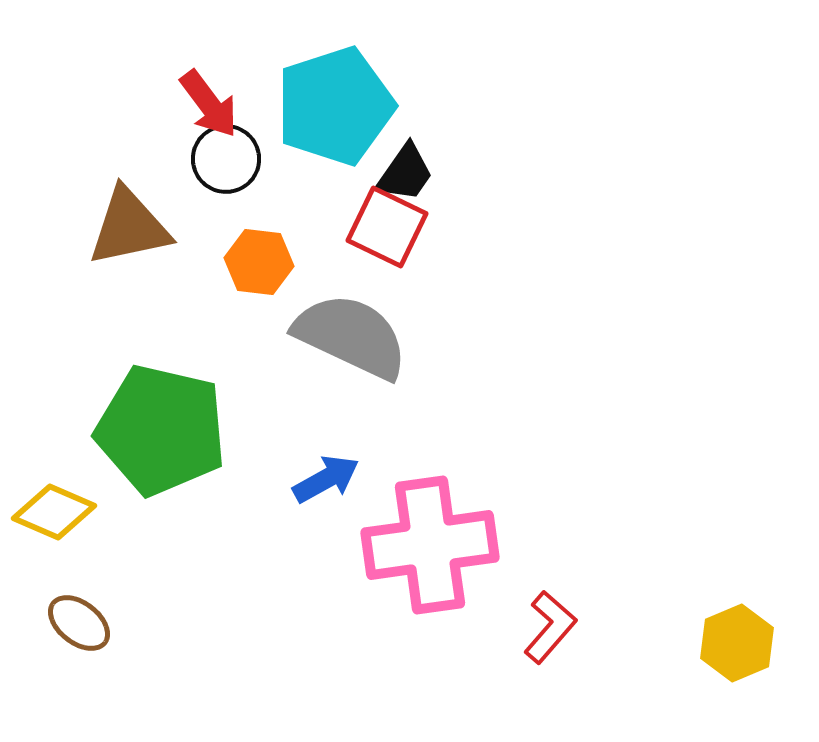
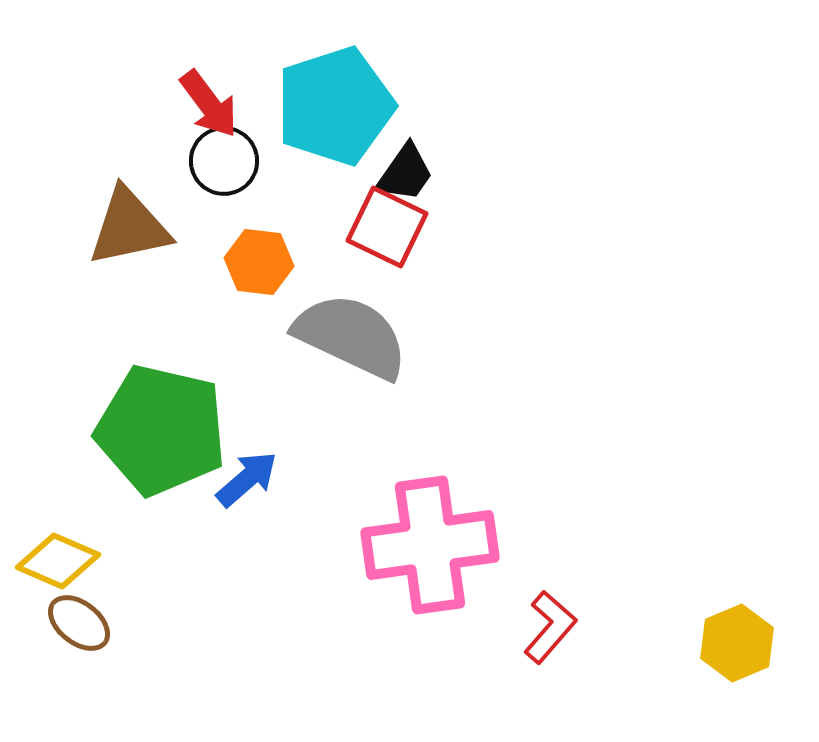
black circle: moved 2 px left, 2 px down
blue arrow: moved 79 px left; rotated 12 degrees counterclockwise
yellow diamond: moved 4 px right, 49 px down
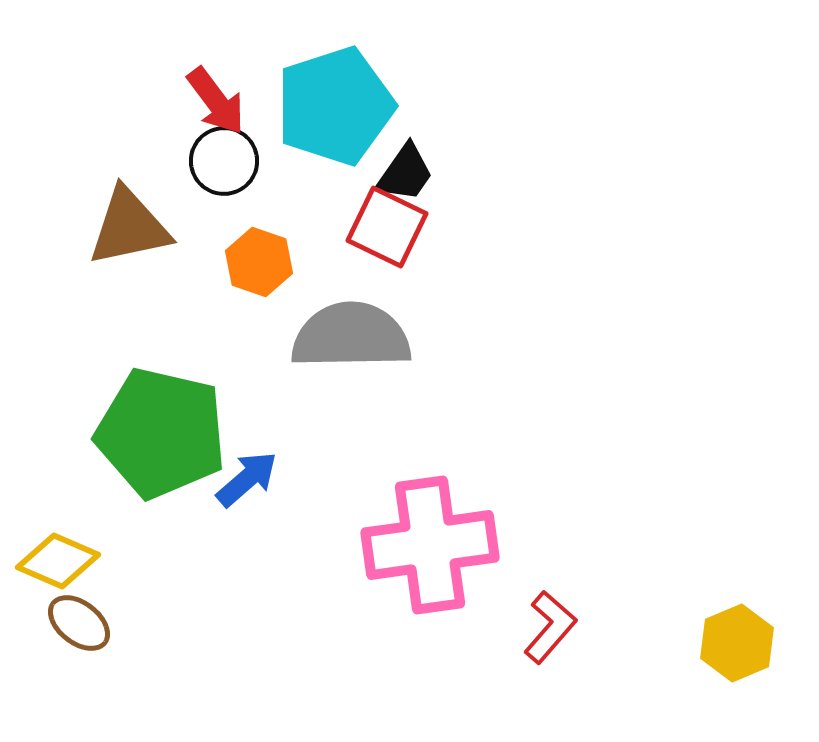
red arrow: moved 7 px right, 3 px up
orange hexagon: rotated 12 degrees clockwise
gray semicircle: rotated 26 degrees counterclockwise
green pentagon: moved 3 px down
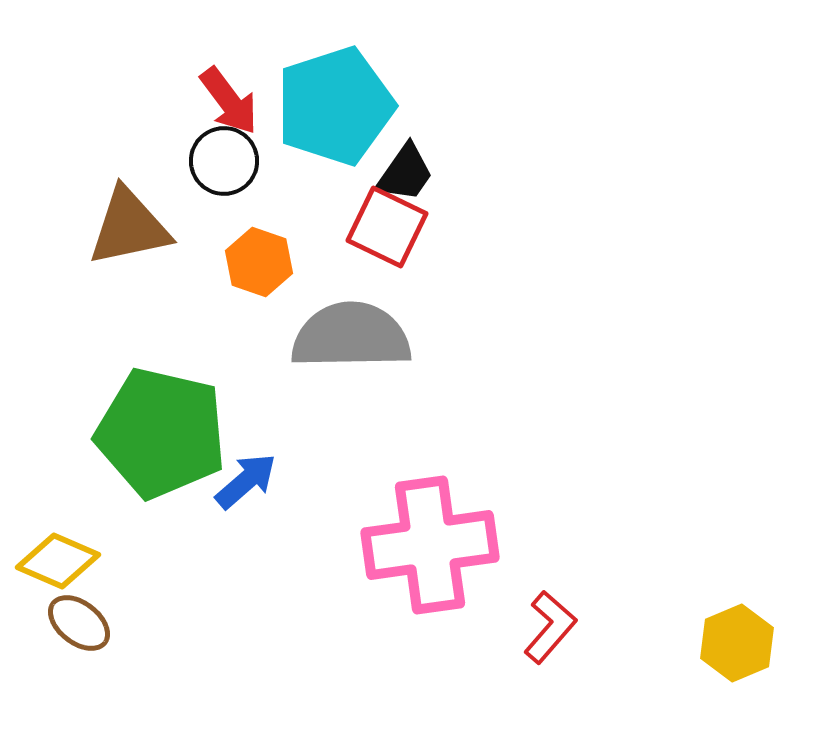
red arrow: moved 13 px right
blue arrow: moved 1 px left, 2 px down
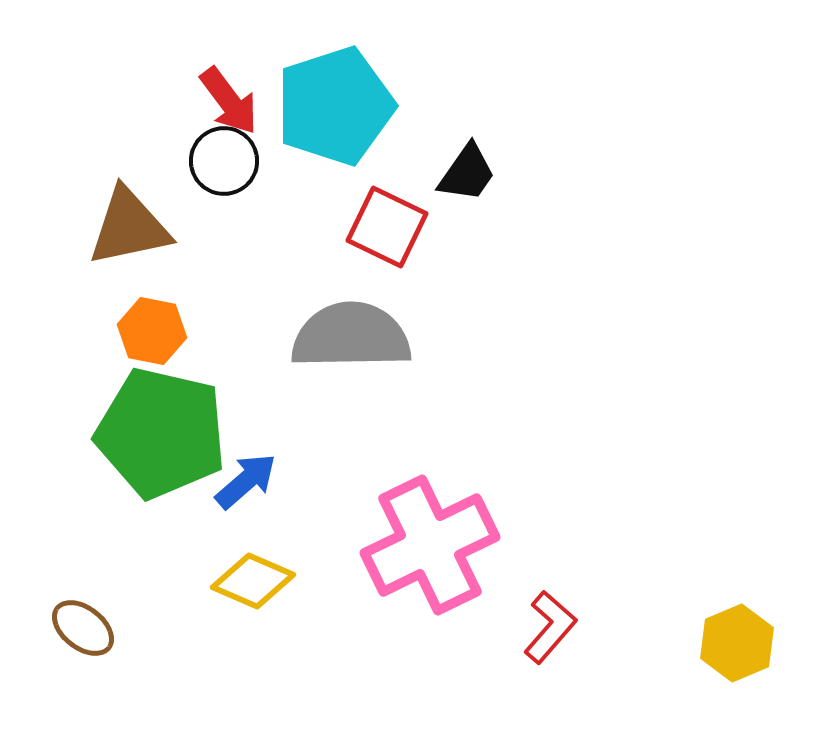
black trapezoid: moved 62 px right
orange hexagon: moved 107 px left, 69 px down; rotated 8 degrees counterclockwise
pink cross: rotated 18 degrees counterclockwise
yellow diamond: moved 195 px right, 20 px down
brown ellipse: moved 4 px right, 5 px down
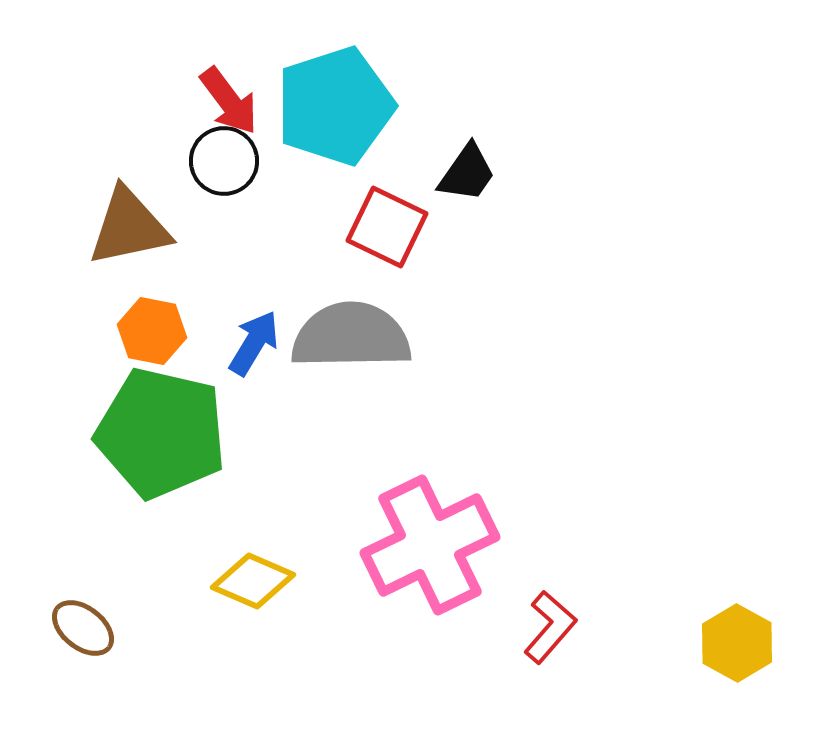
blue arrow: moved 8 px right, 138 px up; rotated 18 degrees counterclockwise
yellow hexagon: rotated 8 degrees counterclockwise
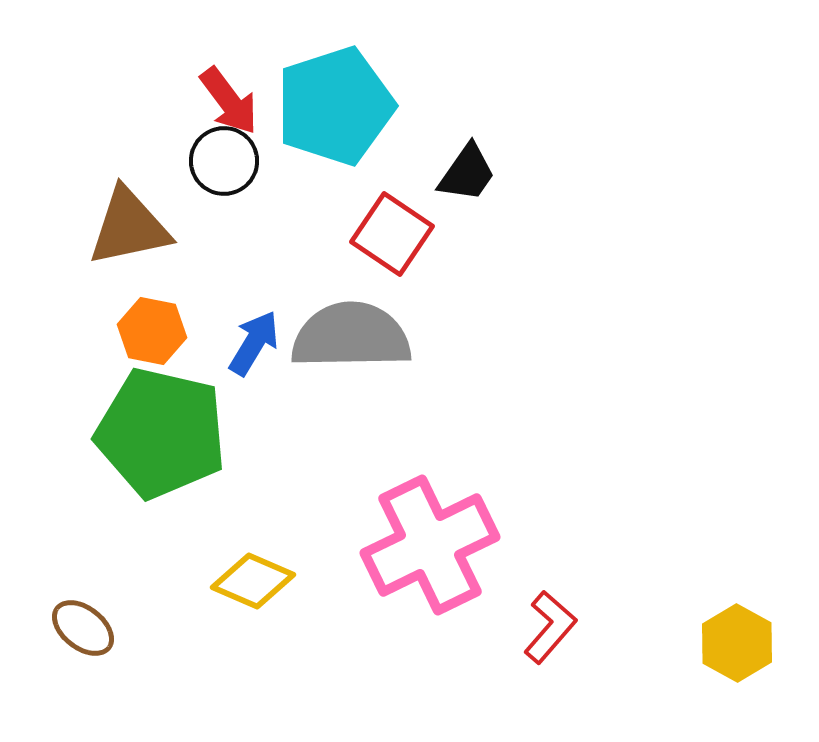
red square: moved 5 px right, 7 px down; rotated 8 degrees clockwise
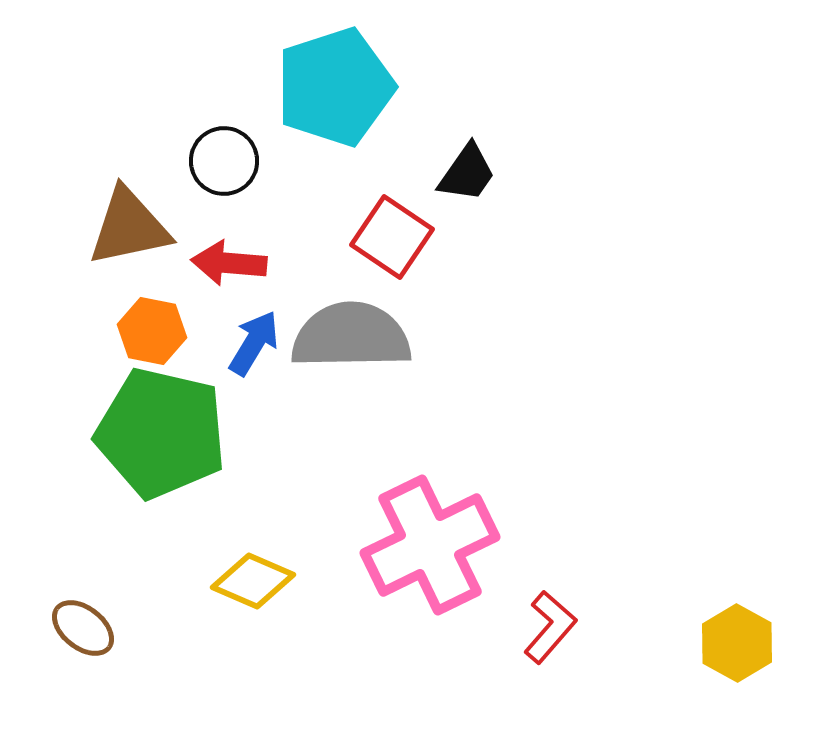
red arrow: moved 162 px down; rotated 132 degrees clockwise
cyan pentagon: moved 19 px up
red square: moved 3 px down
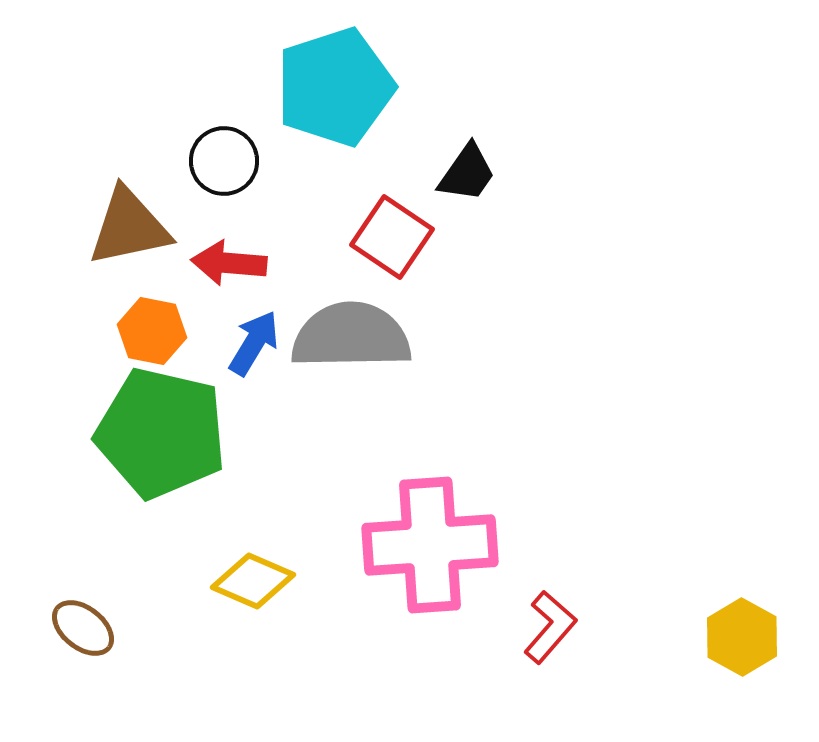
pink cross: rotated 22 degrees clockwise
yellow hexagon: moved 5 px right, 6 px up
